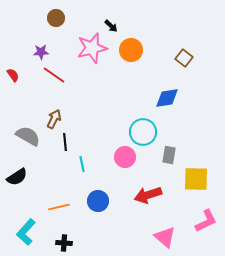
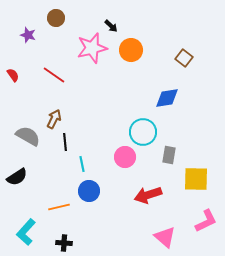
purple star: moved 13 px left, 17 px up; rotated 21 degrees clockwise
blue circle: moved 9 px left, 10 px up
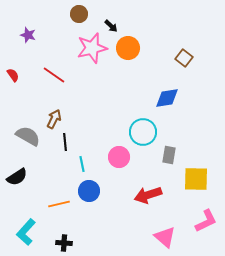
brown circle: moved 23 px right, 4 px up
orange circle: moved 3 px left, 2 px up
pink circle: moved 6 px left
orange line: moved 3 px up
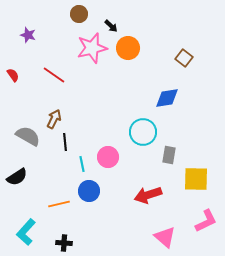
pink circle: moved 11 px left
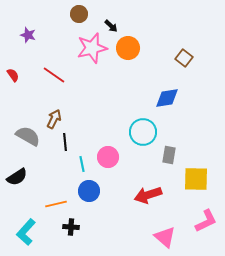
orange line: moved 3 px left
black cross: moved 7 px right, 16 px up
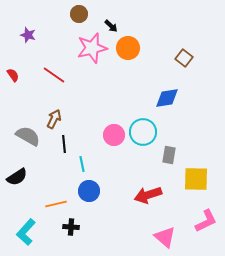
black line: moved 1 px left, 2 px down
pink circle: moved 6 px right, 22 px up
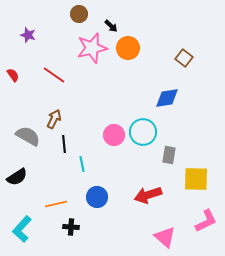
blue circle: moved 8 px right, 6 px down
cyan L-shape: moved 4 px left, 3 px up
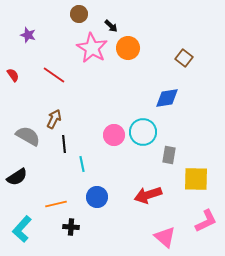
pink star: rotated 28 degrees counterclockwise
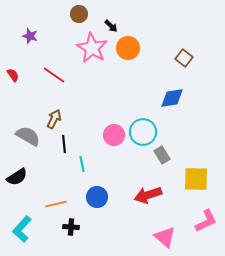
purple star: moved 2 px right, 1 px down
blue diamond: moved 5 px right
gray rectangle: moved 7 px left; rotated 42 degrees counterclockwise
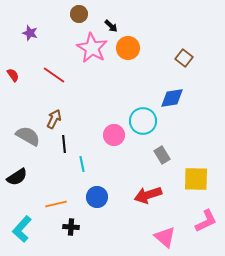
purple star: moved 3 px up
cyan circle: moved 11 px up
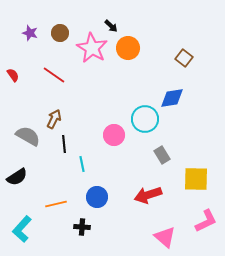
brown circle: moved 19 px left, 19 px down
cyan circle: moved 2 px right, 2 px up
black cross: moved 11 px right
